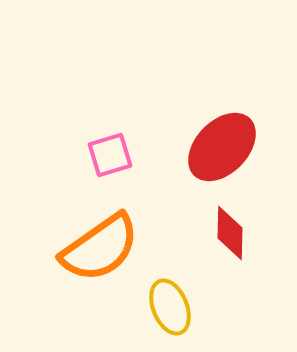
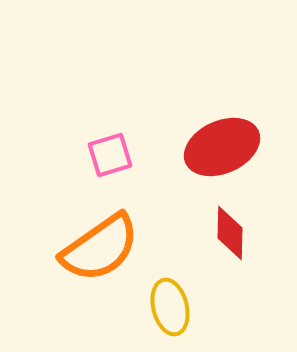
red ellipse: rotated 22 degrees clockwise
yellow ellipse: rotated 8 degrees clockwise
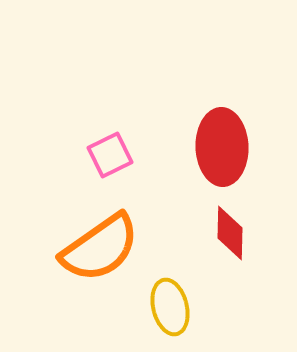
red ellipse: rotated 68 degrees counterclockwise
pink square: rotated 9 degrees counterclockwise
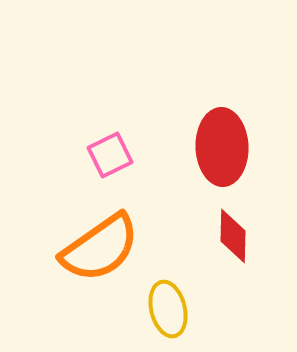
red diamond: moved 3 px right, 3 px down
yellow ellipse: moved 2 px left, 2 px down
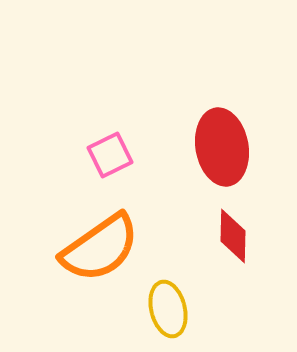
red ellipse: rotated 8 degrees counterclockwise
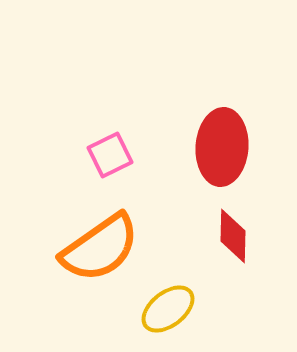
red ellipse: rotated 14 degrees clockwise
yellow ellipse: rotated 66 degrees clockwise
